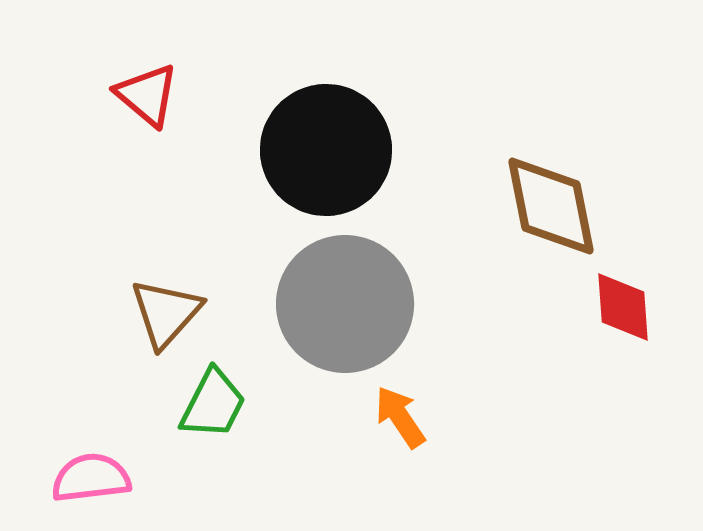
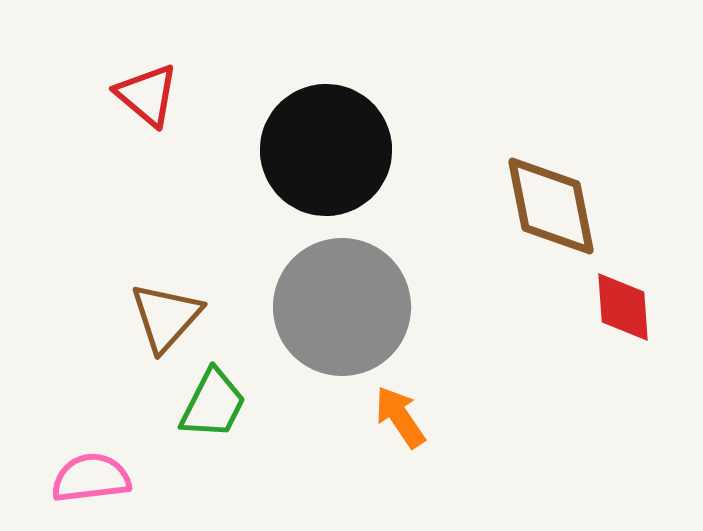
gray circle: moved 3 px left, 3 px down
brown triangle: moved 4 px down
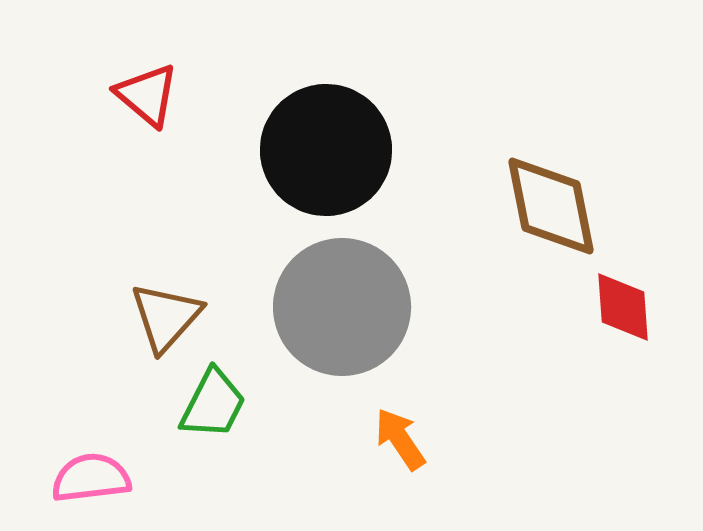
orange arrow: moved 22 px down
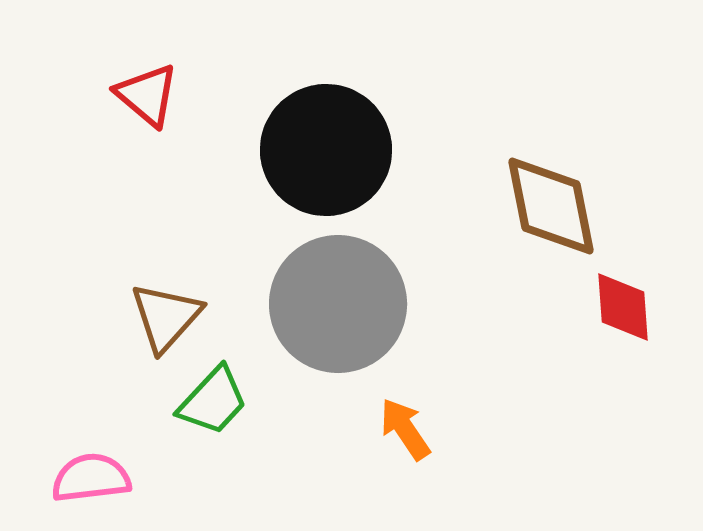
gray circle: moved 4 px left, 3 px up
green trapezoid: moved 3 px up; rotated 16 degrees clockwise
orange arrow: moved 5 px right, 10 px up
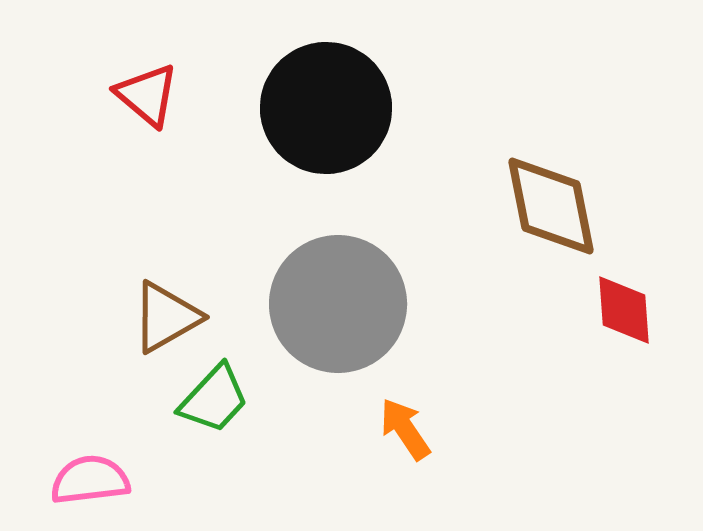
black circle: moved 42 px up
red diamond: moved 1 px right, 3 px down
brown triangle: rotated 18 degrees clockwise
green trapezoid: moved 1 px right, 2 px up
pink semicircle: moved 1 px left, 2 px down
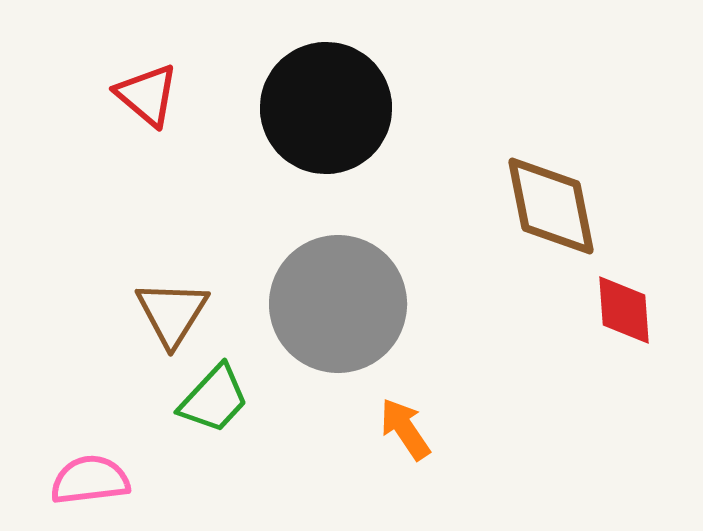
brown triangle: moved 6 px right, 4 px up; rotated 28 degrees counterclockwise
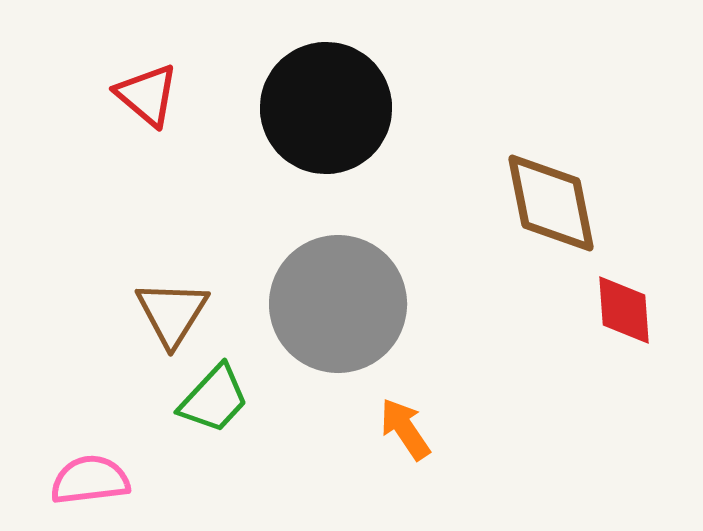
brown diamond: moved 3 px up
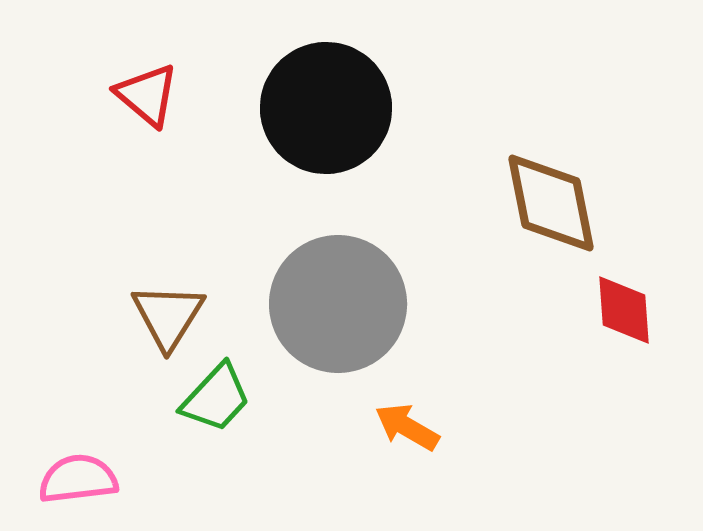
brown triangle: moved 4 px left, 3 px down
green trapezoid: moved 2 px right, 1 px up
orange arrow: moved 2 px right, 2 px up; rotated 26 degrees counterclockwise
pink semicircle: moved 12 px left, 1 px up
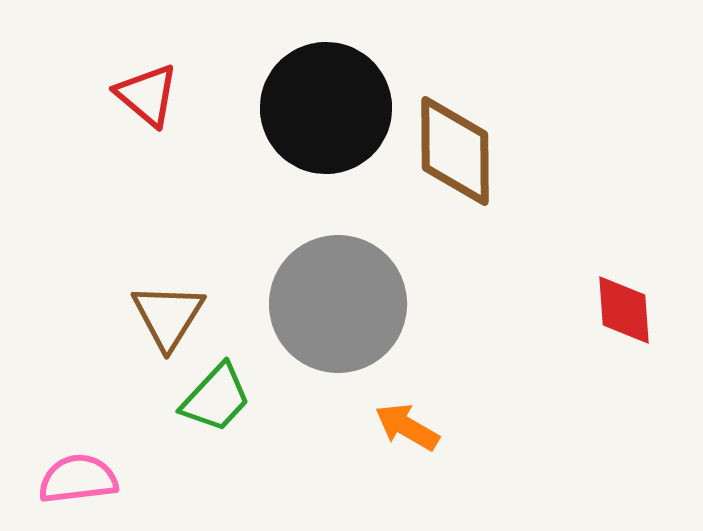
brown diamond: moved 96 px left, 52 px up; rotated 11 degrees clockwise
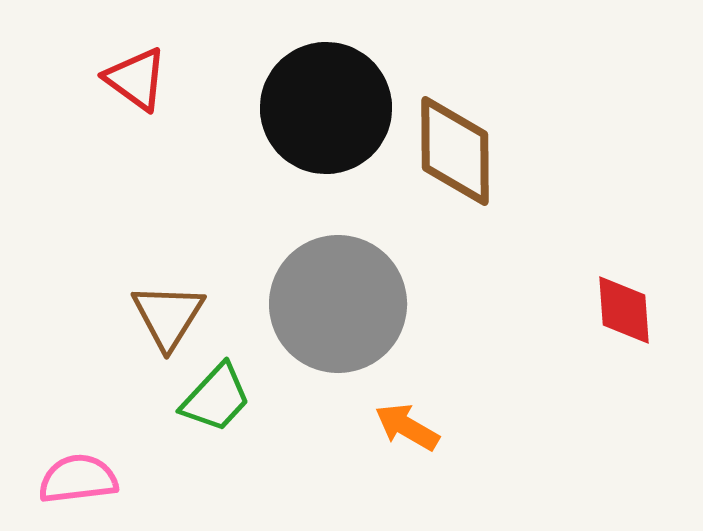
red triangle: moved 11 px left, 16 px up; rotated 4 degrees counterclockwise
